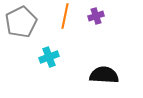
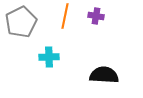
purple cross: rotated 28 degrees clockwise
cyan cross: rotated 18 degrees clockwise
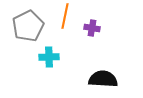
purple cross: moved 4 px left, 12 px down
gray pentagon: moved 7 px right, 4 px down
black semicircle: moved 1 px left, 4 px down
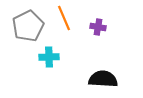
orange line: moved 1 px left, 2 px down; rotated 35 degrees counterclockwise
purple cross: moved 6 px right, 1 px up
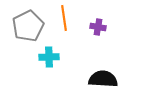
orange line: rotated 15 degrees clockwise
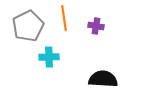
purple cross: moved 2 px left, 1 px up
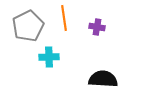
purple cross: moved 1 px right, 1 px down
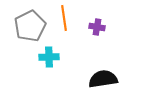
gray pentagon: moved 2 px right
black semicircle: rotated 12 degrees counterclockwise
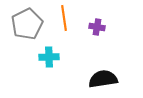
gray pentagon: moved 3 px left, 2 px up
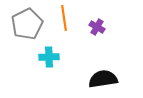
purple cross: rotated 21 degrees clockwise
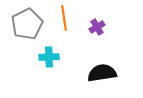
purple cross: rotated 28 degrees clockwise
black semicircle: moved 1 px left, 6 px up
